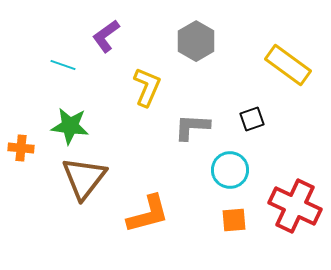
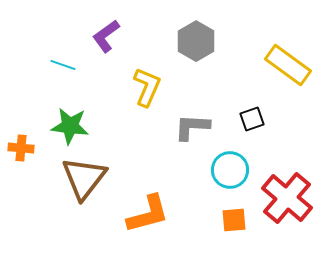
red cross: moved 8 px left, 8 px up; rotated 15 degrees clockwise
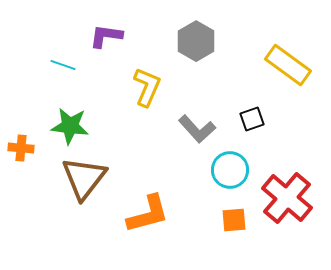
purple L-shape: rotated 44 degrees clockwise
gray L-shape: moved 5 px right, 2 px down; rotated 135 degrees counterclockwise
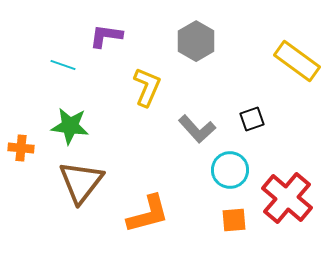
yellow rectangle: moved 9 px right, 4 px up
brown triangle: moved 3 px left, 4 px down
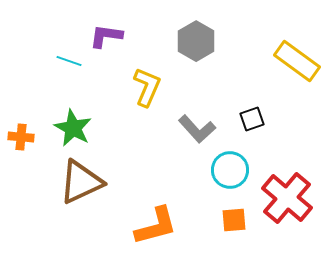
cyan line: moved 6 px right, 4 px up
green star: moved 3 px right, 2 px down; rotated 21 degrees clockwise
orange cross: moved 11 px up
brown triangle: rotated 27 degrees clockwise
orange L-shape: moved 8 px right, 12 px down
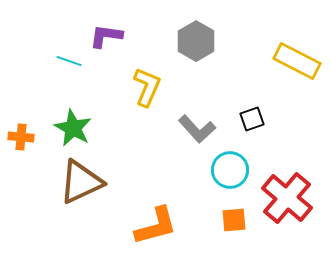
yellow rectangle: rotated 9 degrees counterclockwise
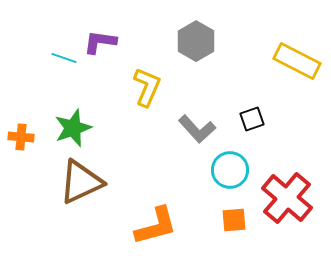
purple L-shape: moved 6 px left, 6 px down
cyan line: moved 5 px left, 3 px up
green star: rotated 24 degrees clockwise
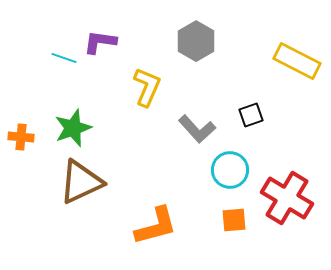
black square: moved 1 px left, 4 px up
red cross: rotated 9 degrees counterclockwise
